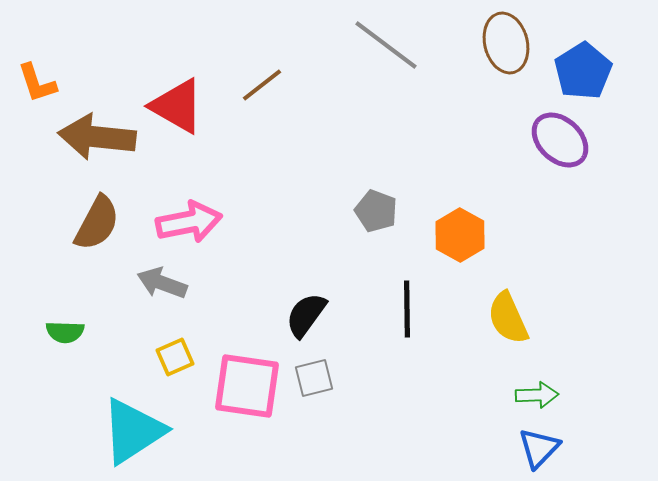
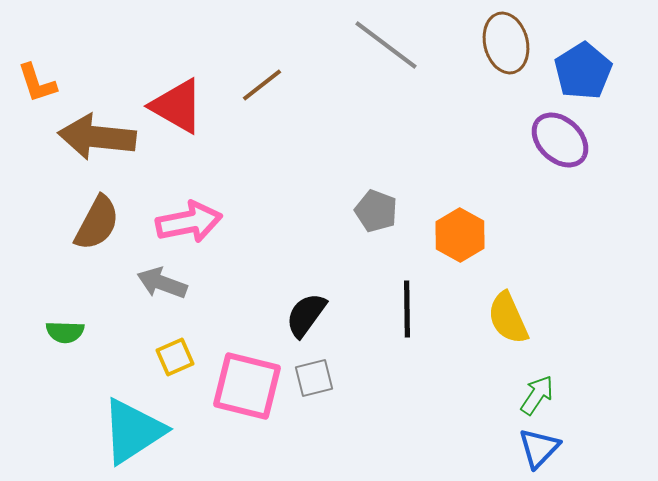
pink square: rotated 6 degrees clockwise
green arrow: rotated 54 degrees counterclockwise
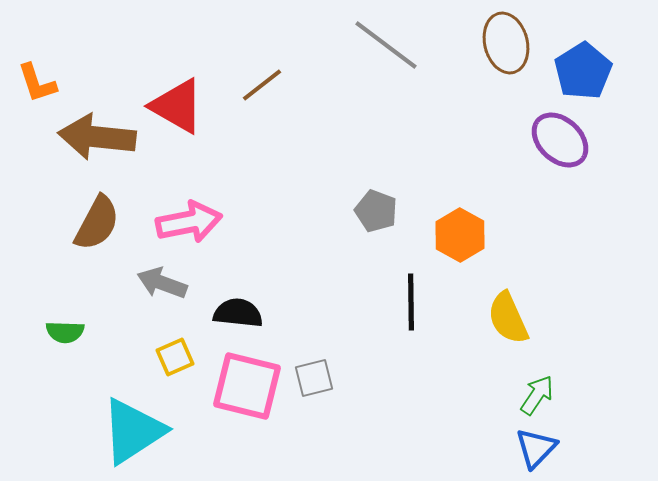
black line: moved 4 px right, 7 px up
black semicircle: moved 68 px left, 2 px up; rotated 60 degrees clockwise
blue triangle: moved 3 px left
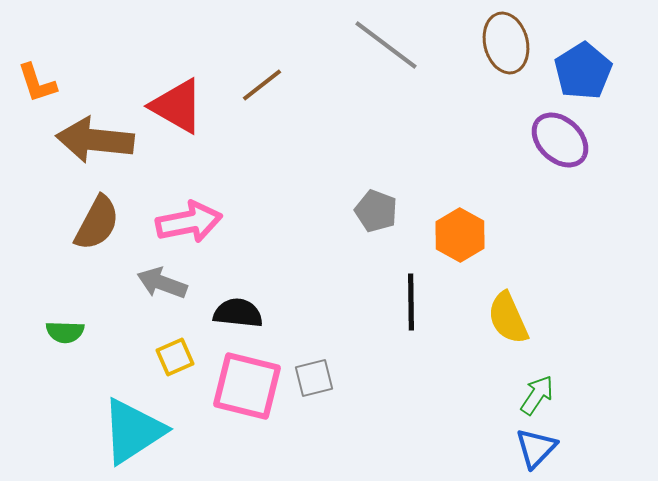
brown arrow: moved 2 px left, 3 px down
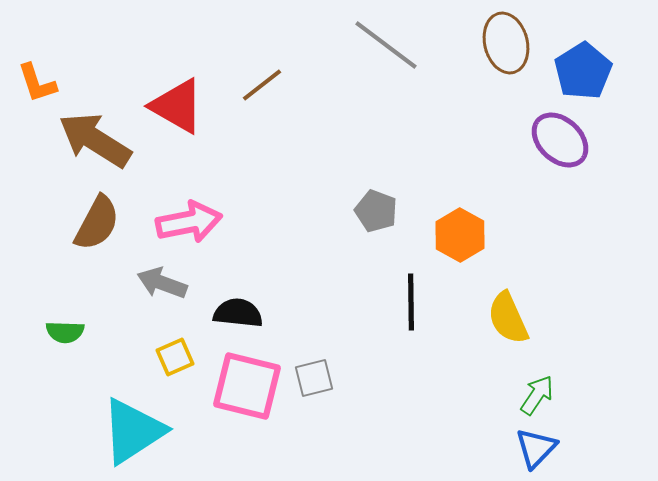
brown arrow: rotated 26 degrees clockwise
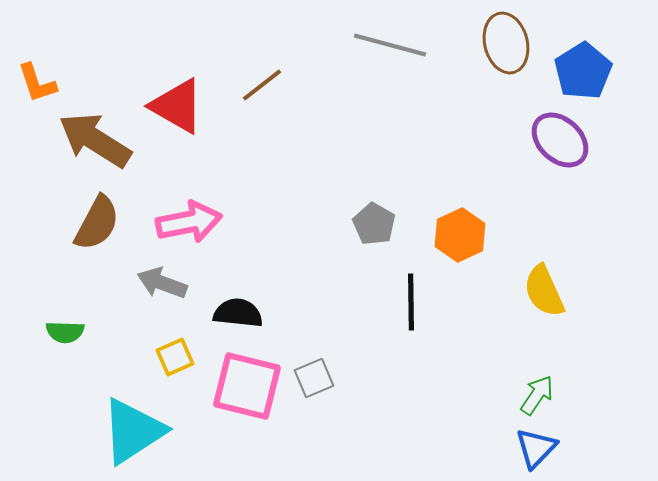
gray line: moved 4 px right; rotated 22 degrees counterclockwise
gray pentagon: moved 2 px left, 13 px down; rotated 9 degrees clockwise
orange hexagon: rotated 6 degrees clockwise
yellow semicircle: moved 36 px right, 27 px up
gray square: rotated 9 degrees counterclockwise
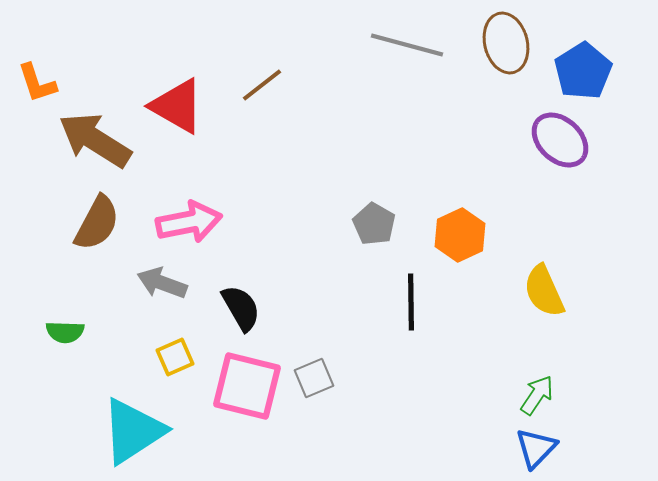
gray line: moved 17 px right
black semicircle: moved 3 px right, 5 px up; rotated 54 degrees clockwise
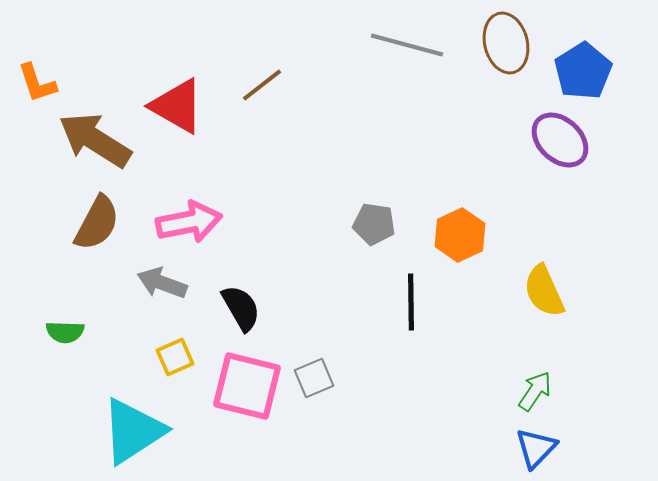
gray pentagon: rotated 21 degrees counterclockwise
green arrow: moved 2 px left, 4 px up
